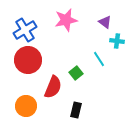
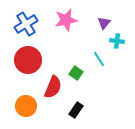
purple triangle: moved 1 px left, 1 px down; rotated 32 degrees clockwise
blue cross: moved 1 px right, 6 px up
green square: rotated 16 degrees counterclockwise
black rectangle: rotated 21 degrees clockwise
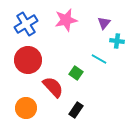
cyan line: rotated 28 degrees counterclockwise
red semicircle: rotated 65 degrees counterclockwise
orange circle: moved 2 px down
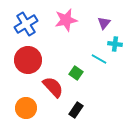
cyan cross: moved 2 px left, 3 px down
